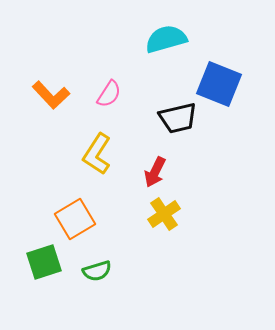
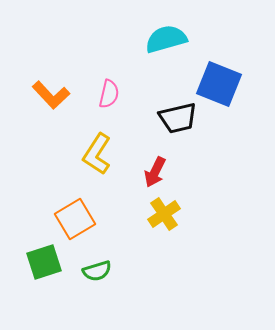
pink semicircle: rotated 20 degrees counterclockwise
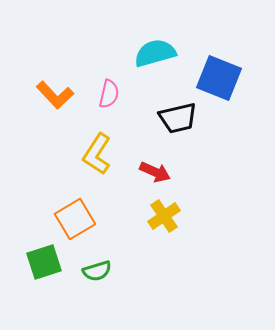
cyan semicircle: moved 11 px left, 14 px down
blue square: moved 6 px up
orange L-shape: moved 4 px right
red arrow: rotated 92 degrees counterclockwise
yellow cross: moved 2 px down
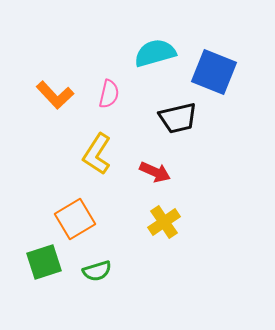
blue square: moved 5 px left, 6 px up
yellow cross: moved 6 px down
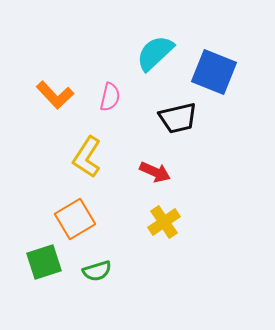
cyan semicircle: rotated 27 degrees counterclockwise
pink semicircle: moved 1 px right, 3 px down
yellow L-shape: moved 10 px left, 3 px down
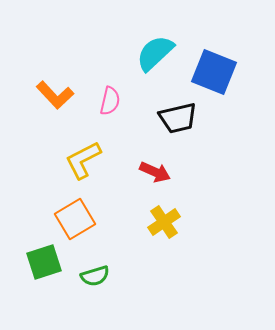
pink semicircle: moved 4 px down
yellow L-shape: moved 4 px left, 3 px down; rotated 30 degrees clockwise
green semicircle: moved 2 px left, 5 px down
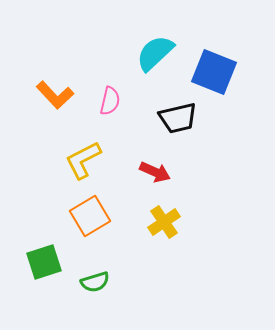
orange square: moved 15 px right, 3 px up
green semicircle: moved 6 px down
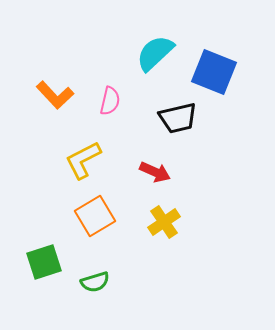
orange square: moved 5 px right
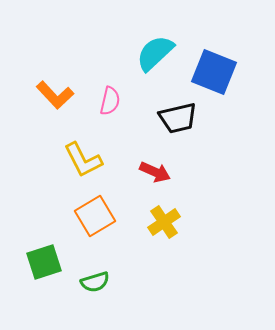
yellow L-shape: rotated 90 degrees counterclockwise
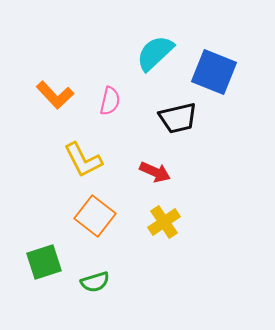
orange square: rotated 21 degrees counterclockwise
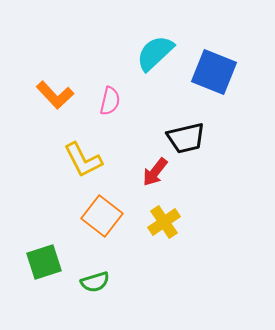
black trapezoid: moved 8 px right, 20 px down
red arrow: rotated 104 degrees clockwise
orange square: moved 7 px right
